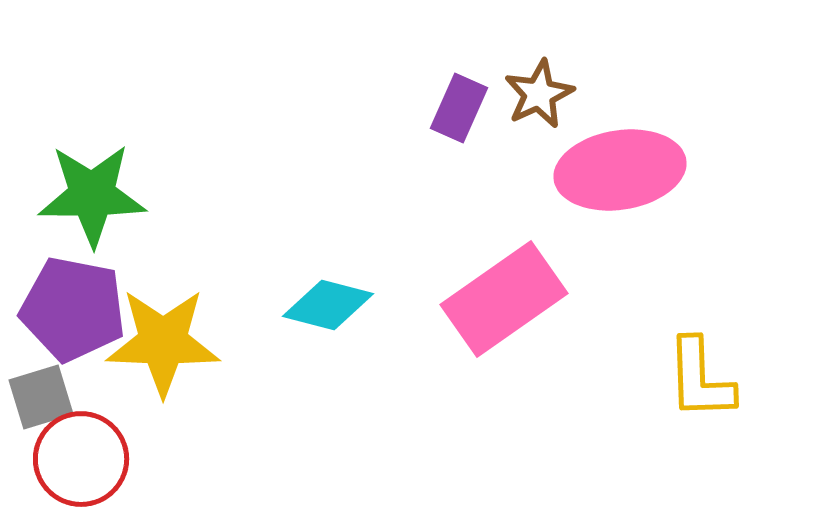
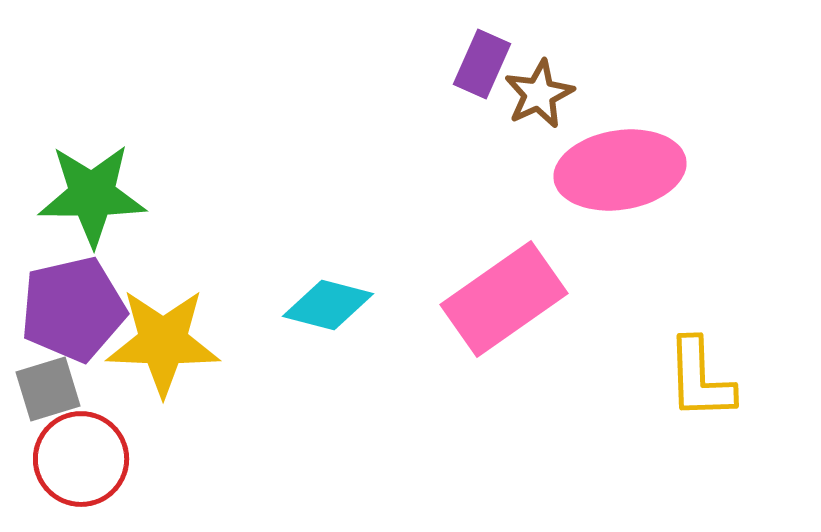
purple rectangle: moved 23 px right, 44 px up
purple pentagon: rotated 24 degrees counterclockwise
gray square: moved 7 px right, 8 px up
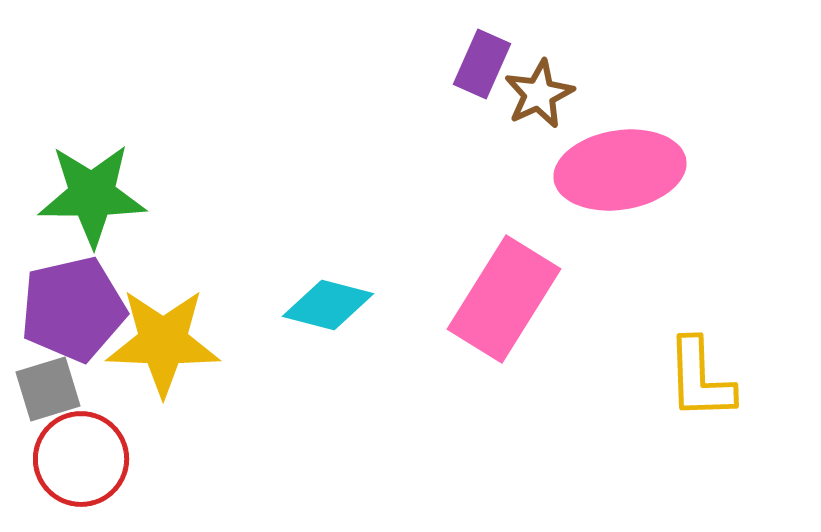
pink rectangle: rotated 23 degrees counterclockwise
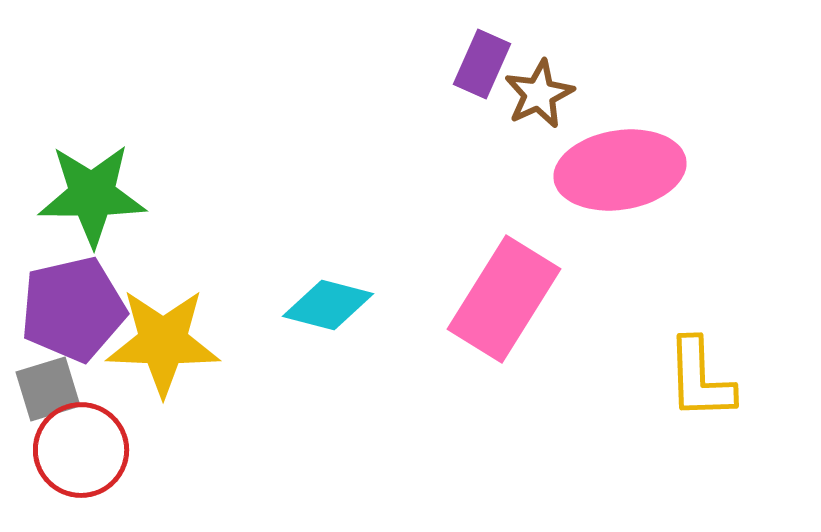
red circle: moved 9 px up
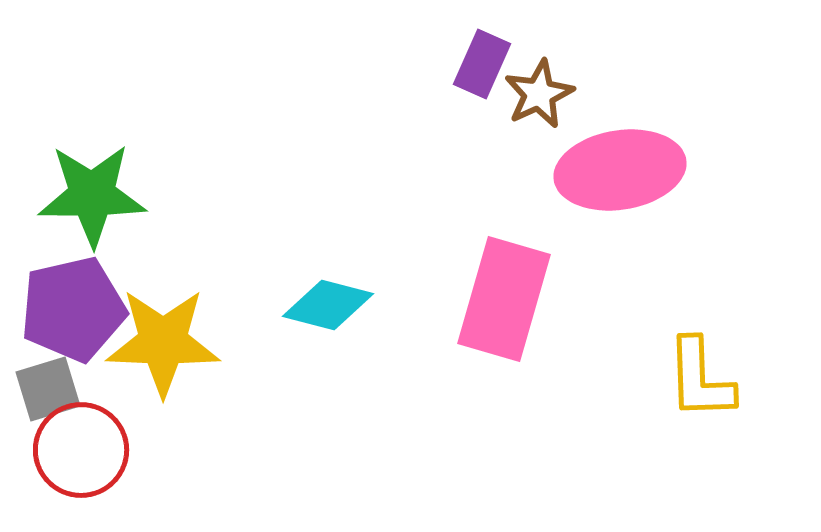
pink rectangle: rotated 16 degrees counterclockwise
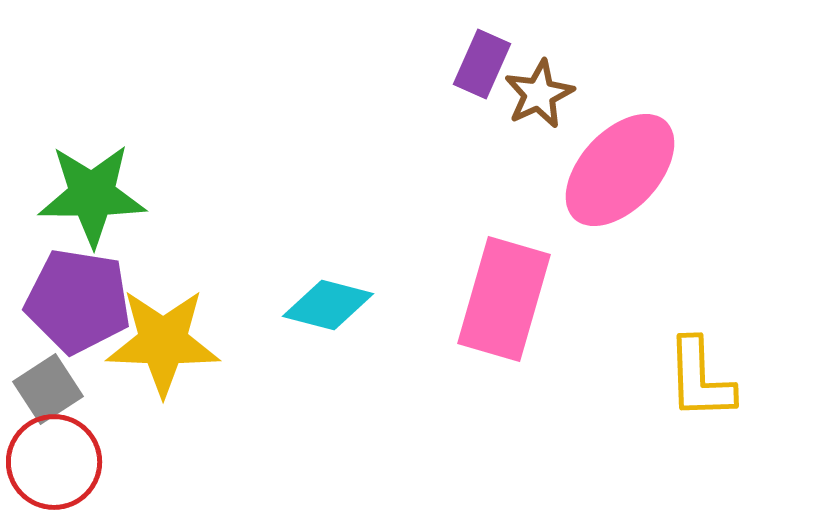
pink ellipse: rotated 38 degrees counterclockwise
purple pentagon: moved 5 px right, 8 px up; rotated 22 degrees clockwise
gray square: rotated 16 degrees counterclockwise
red circle: moved 27 px left, 12 px down
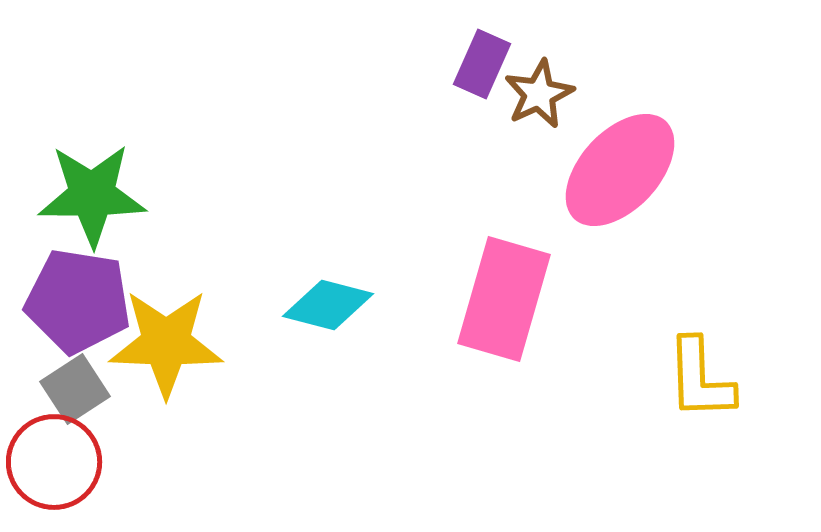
yellow star: moved 3 px right, 1 px down
gray square: moved 27 px right
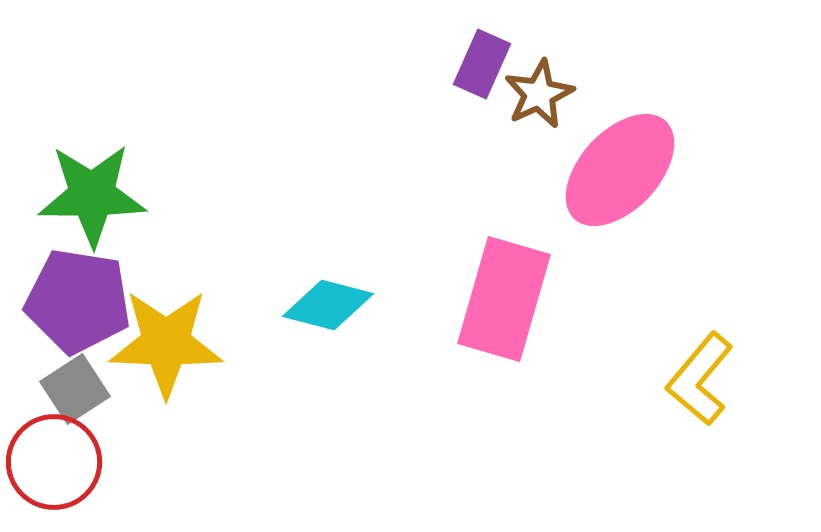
yellow L-shape: rotated 42 degrees clockwise
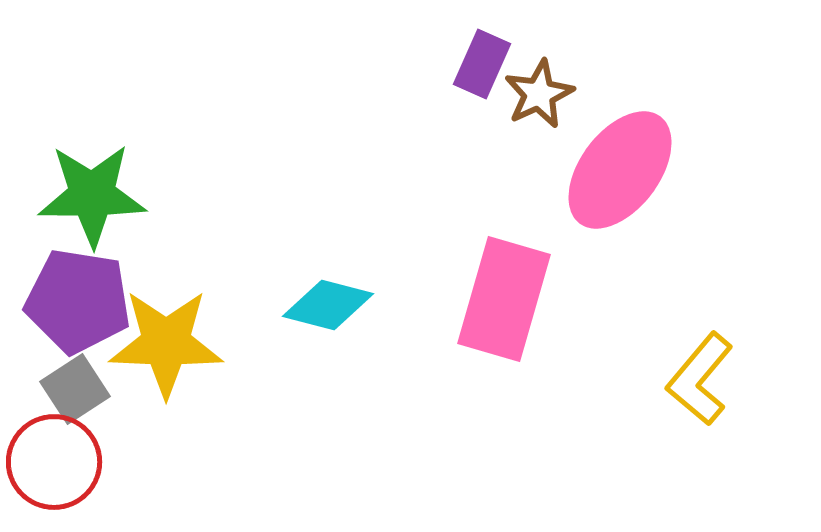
pink ellipse: rotated 6 degrees counterclockwise
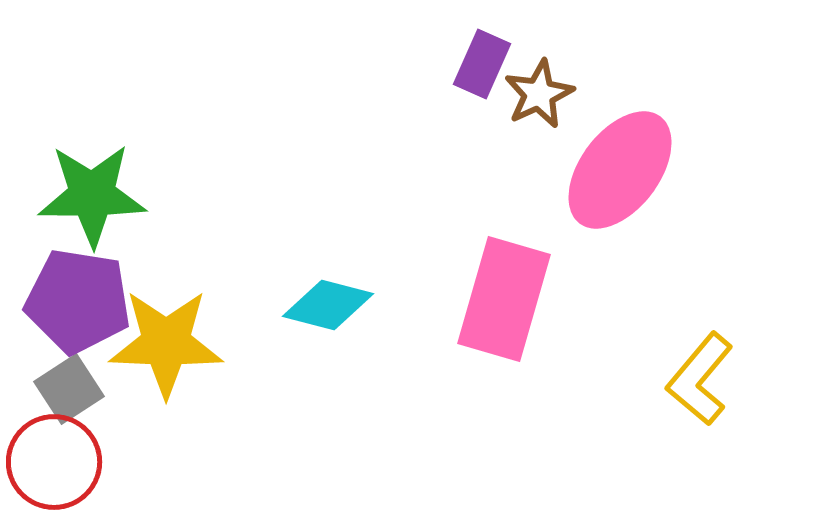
gray square: moved 6 px left
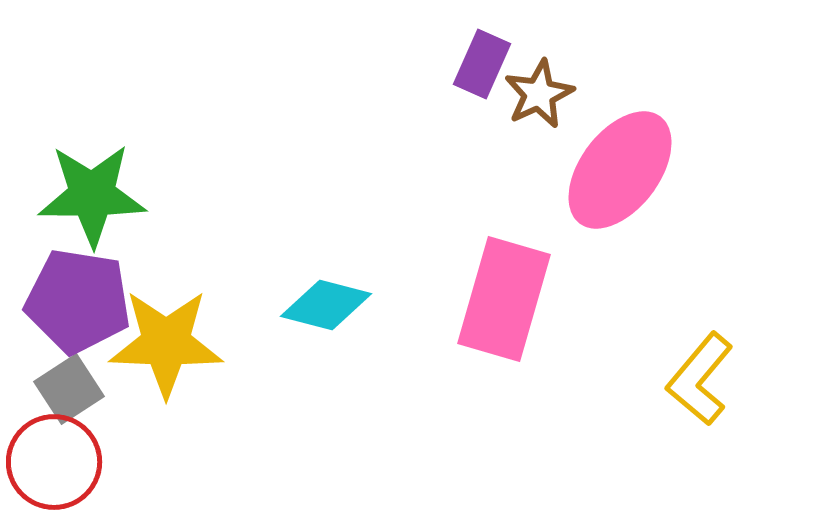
cyan diamond: moved 2 px left
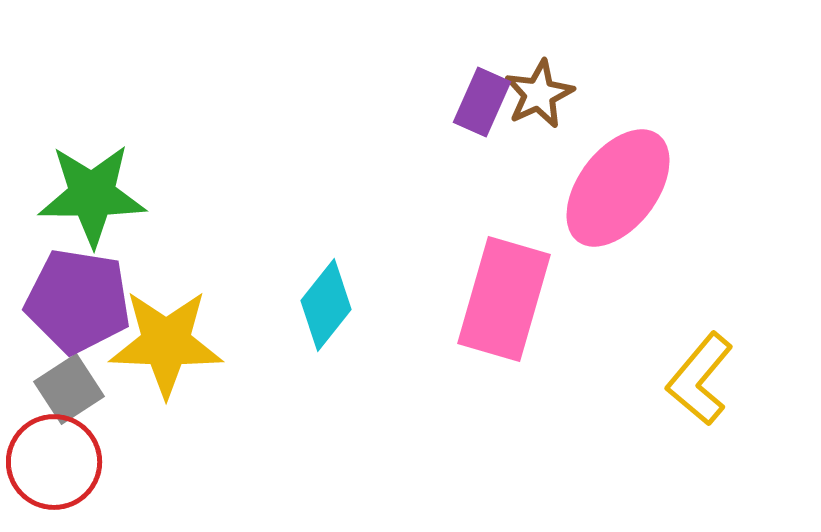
purple rectangle: moved 38 px down
pink ellipse: moved 2 px left, 18 px down
cyan diamond: rotated 66 degrees counterclockwise
